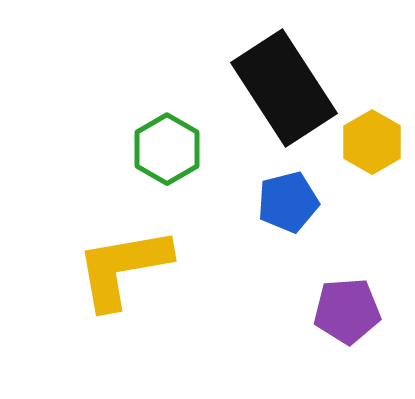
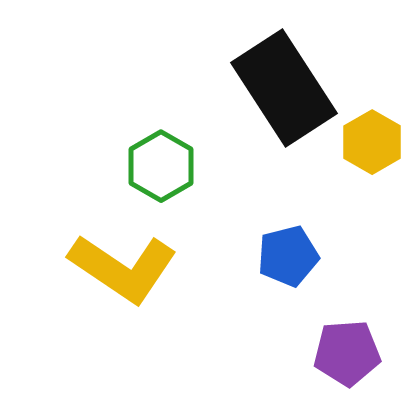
green hexagon: moved 6 px left, 17 px down
blue pentagon: moved 54 px down
yellow L-shape: rotated 136 degrees counterclockwise
purple pentagon: moved 42 px down
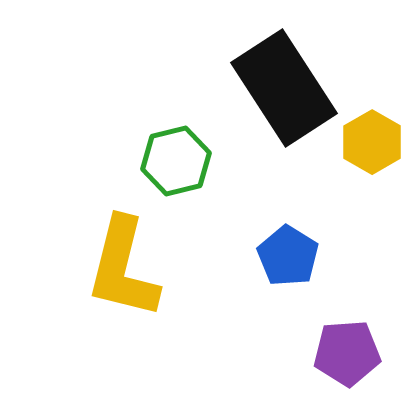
green hexagon: moved 15 px right, 5 px up; rotated 16 degrees clockwise
blue pentagon: rotated 26 degrees counterclockwise
yellow L-shape: rotated 70 degrees clockwise
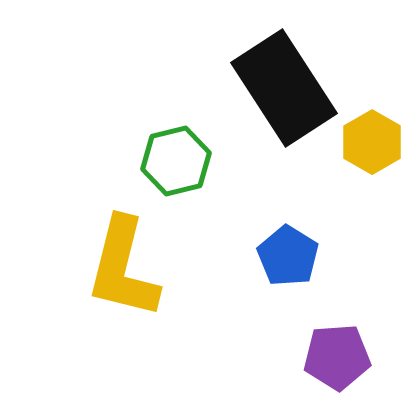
purple pentagon: moved 10 px left, 4 px down
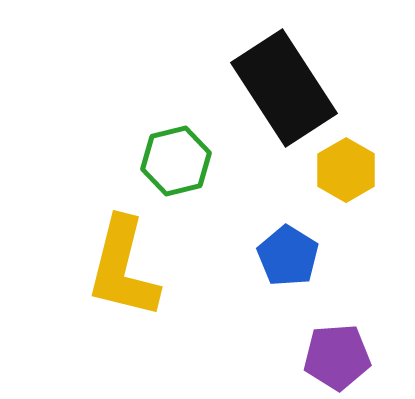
yellow hexagon: moved 26 px left, 28 px down
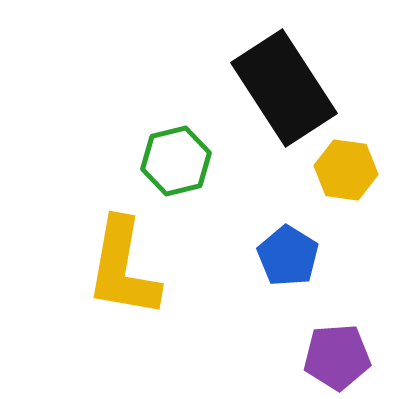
yellow hexagon: rotated 22 degrees counterclockwise
yellow L-shape: rotated 4 degrees counterclockwise
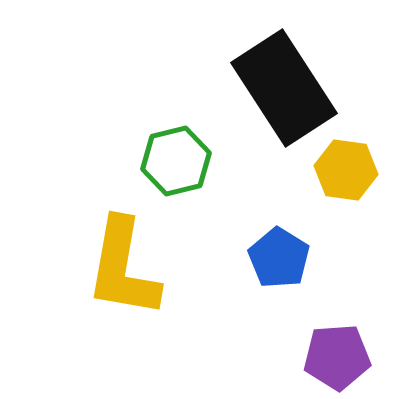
blue pentagon: moved 9 px left, 2 px down
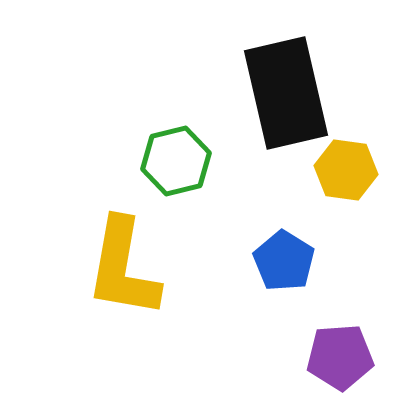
black rectangle: moved 2 px right, 5 px down; rotated 20 degrees clockwise
blue pentagon: moved 5 px right, 3 px down
purple pentagon: moved 3 px right
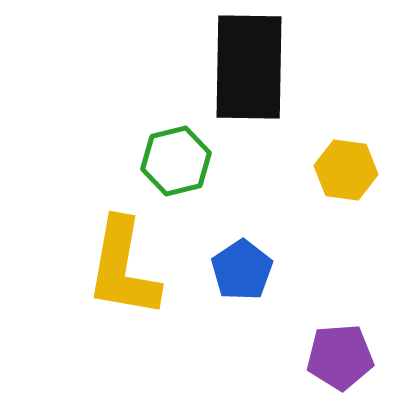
black rectangle: moved 37 px left, 26 px up; rotated 14 degrees clockwise
blue pentagon: moved 42 px left, 9 px down; rotated 6 degrees clockwise
